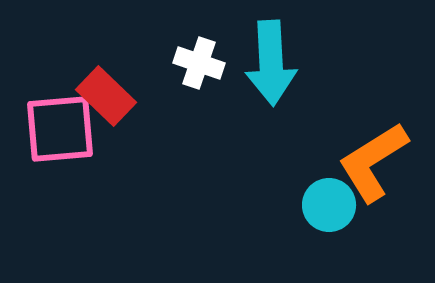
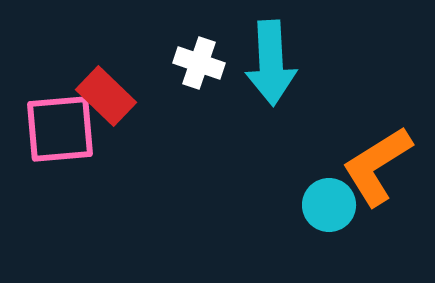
orange L-shape: moved 4 px right, 4 px down
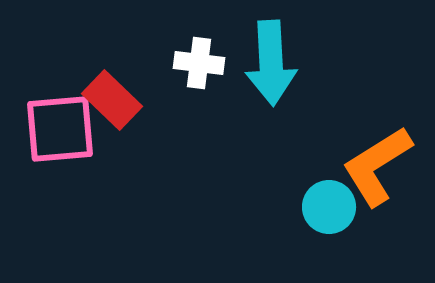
white cross: rotated 12 degrees counterclockwise
red rectangle: moved 6 px right, 4 px down
cyan circle: moved 2 px down
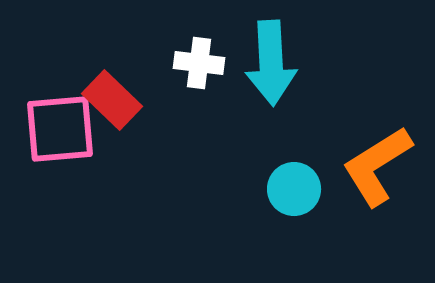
cyan circle: moved 35 px left, 18 px up
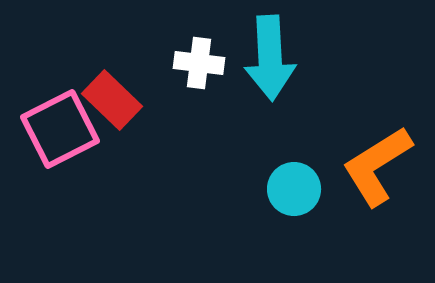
cyan arrow: moved 1 px left, 5 px up
pink square: rotated 22 degrees counterclockwise
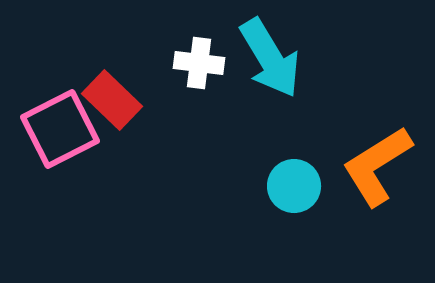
cyan arrow: rotated 28 degrees counterclockwise
cyan circle: moved 3 px up
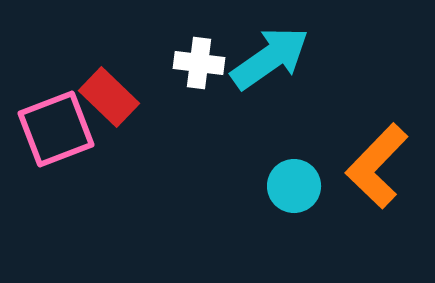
cyan arrow: rotated 94 degrees counterclockwise
red rectangle: moved 3 px left, 3 px up
pink square: moved 4 px left; rotated 6 degrees clockwise
orange L-shape: rotated 14 degrees counterclockwise
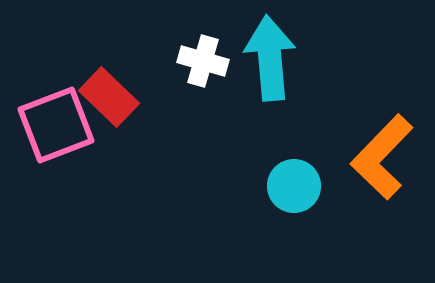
cyan arrow: rotated 60 degrees counterclockwise
white cross: moved 4 px right, 2 px up; rotated 9 degrees clockwise
pink square: moved 4 px up
orange L-shape: moved 5 px right, 9 px up
